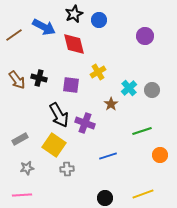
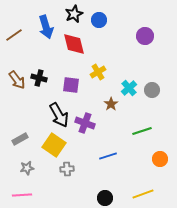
blue arrow: moved 2 px right; rotated 45 degrees clockwise
orange circle: moved 4 px down
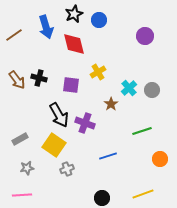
gray cross: rotated 16 degrees counterclockwise
black circle: moved 3 px left
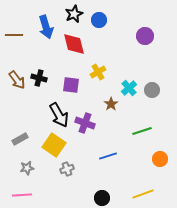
brown line: rotated 36 degrees clockwise
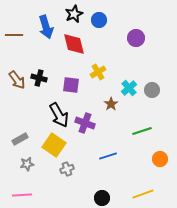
purple circle: moved 9 px left, 2 px down
gray star: moved 4 px up
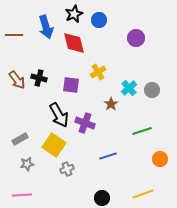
red diamond: moved 1 px up
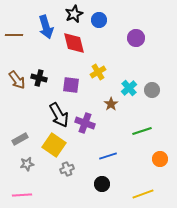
black circle: moved 14 px up
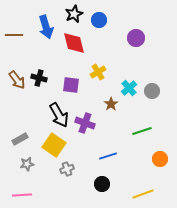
gray circle: moved 1 px down
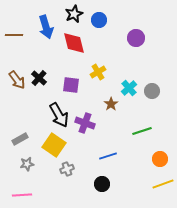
black cross: rotated 28 degrees clockwise
yellow line: moved 20 px right, 10 px up
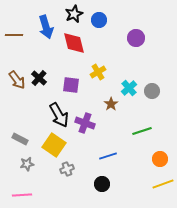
gray rectangle: rotated 56 degrees clockwise
